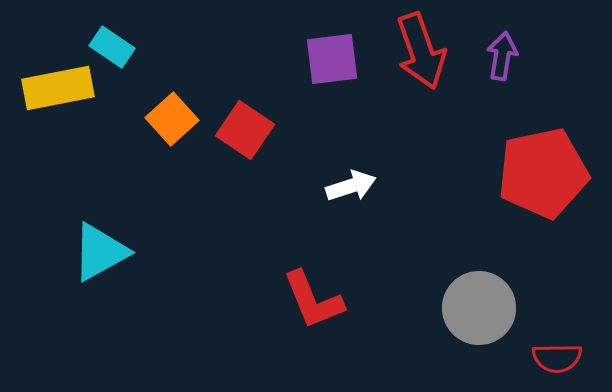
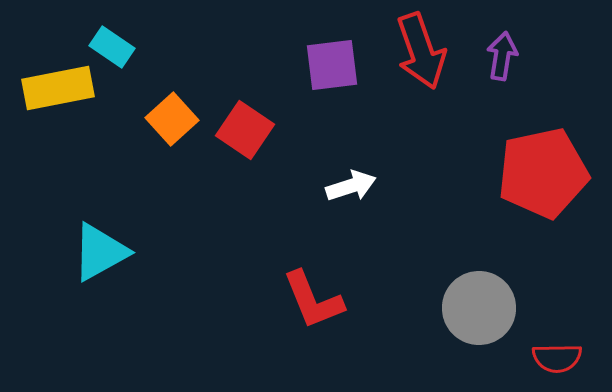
purple square: moved 6 px down
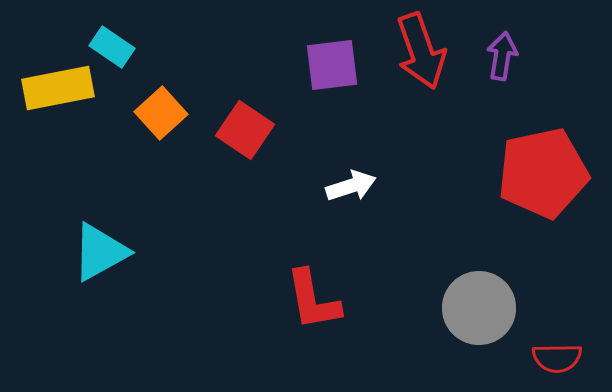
orange square: moved 11 px left, 6 px up
red L-shape: rotated 12 degrees clockwise
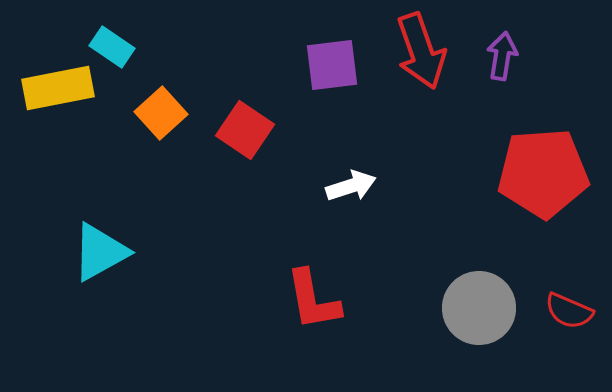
red pentagon: rotated 8 degrees clockwise
red semicircle: moved 12 px right, 47 px up; rotated 24 degrees clockwise
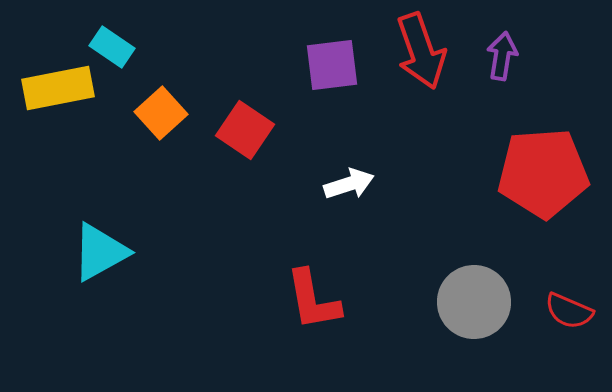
white arrow: moved 2 px left, 2 px up
gray circle: moved 5 px left, 6 px up
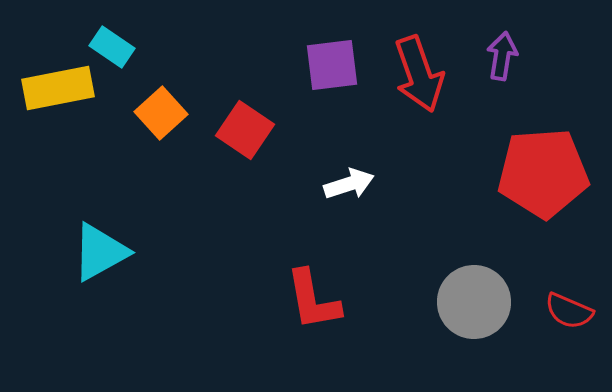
red arrow: moved 2 px left, 23 px down
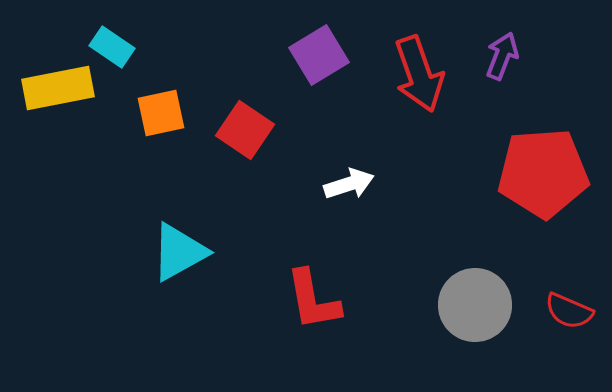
purple arrow: rotated 12 degrees clockwise
purple square: moved 13 px left, 10 px up; rotated 24 degrees counterclockwise
orange square: rotated 30 degrees clockwise
cyan triangle: moved 79 px right
gray circle: moved 1 px right, 3 px down
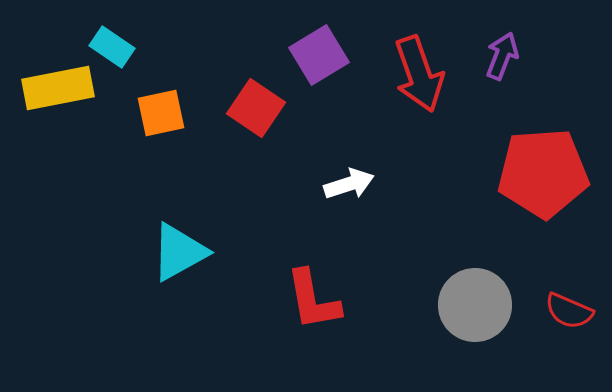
red square: moved 11 px right, 22 px up
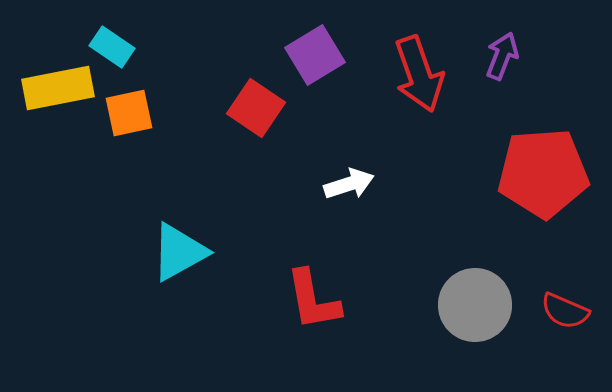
purple square: moved 4 px left
orange square: moved 32 px left
red semicircle: moved 4 px left
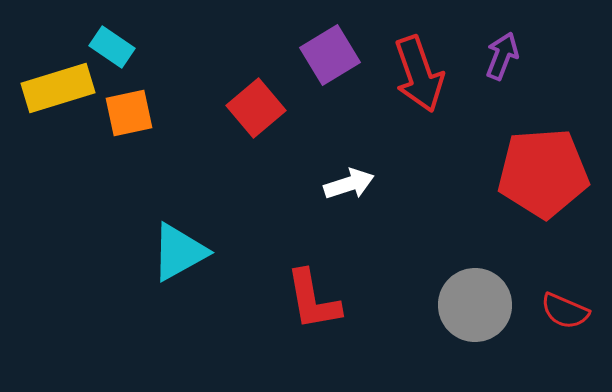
purple square: moved 15 px right
yellow rectangle: rotated 6 degrees counterclockwise
red square: rotated 16 degrees clockwise
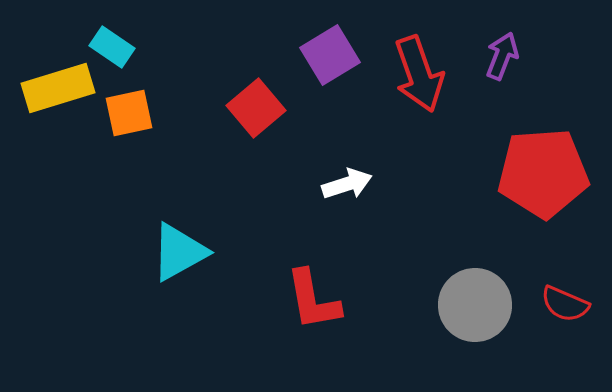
white arrow: moved 2 px left
red semicircle: moved 7 px up
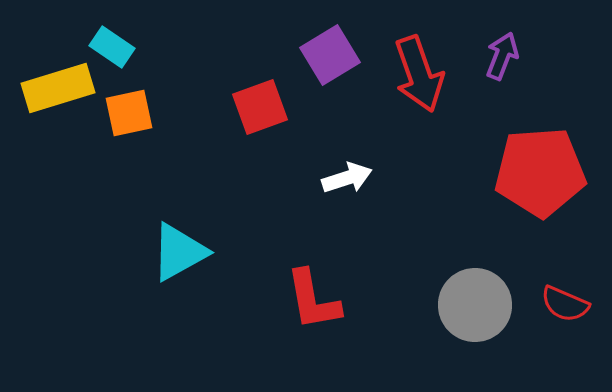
red square: moved 4 px right, 1 px up; rotated 20 degrees clockwise
red pentagon: moved 3 px left, 1 px up
white arrow: moved 6 px up
